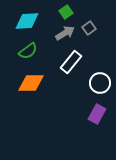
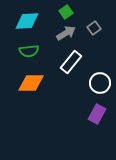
gray square: moved 5 px right
gray arrow: moved 1 px right
green semicircle: moved 1 px right; rotated 30 degrees clockwise
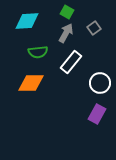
green square: moved 1 px right; rotated 24 degrees counterclockwise
gray arrow: rotated 30 degrees counterclockwise
green semicircle: moved 9 px right, 1 px down
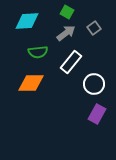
gray arrow: rotated 24 degrees clockwise
white circle: moved 6 px left, 1 px down
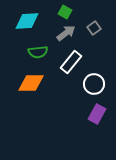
green square: moved 2 px left
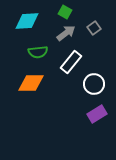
purple rectangle: rotated 30 degrees clockwise
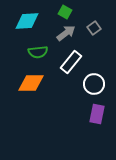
purple rectangle: rotated 48 degrees counterclockwise
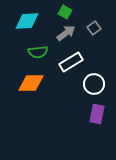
white rectangle: rotated 20 degrees clockwise
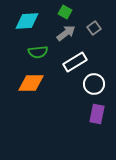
white rectangle: moved 4 px right
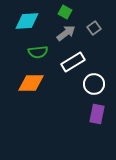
white rectangle: moved 2 px left
